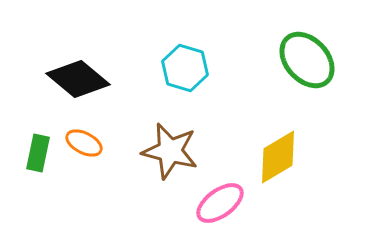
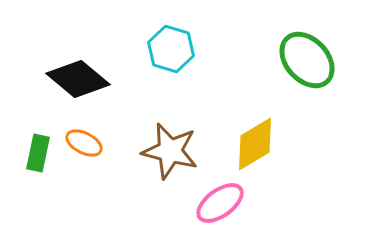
cyan hexagon: moved 14 px left, 19 px up
yellow diamond: moved 23 px left, 13 px up
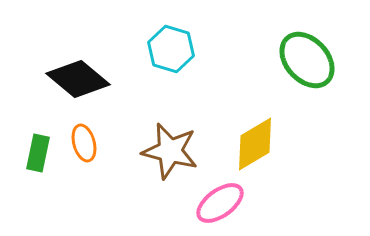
orange ellipse: rotated 48 degrees clockwise
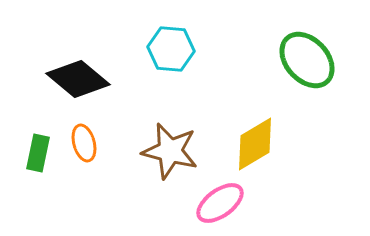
cyan hexagon: rotated 12 degrees counterclockwise
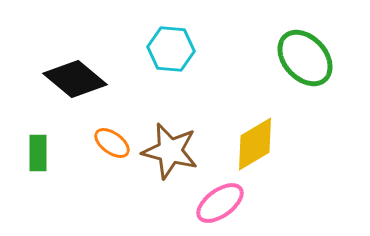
green ellipse: moved 2 px left, 2 px up
black diamond: moved 3 px left
orange ellipse: moved 28 px right; rotated 39 degrees counterclockwise
green rectangle: rotated 12 degrees counterclockwise
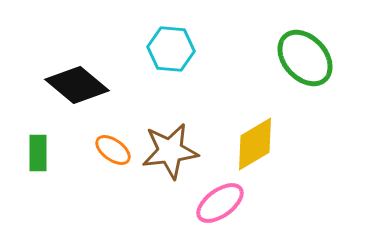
black diamond: moved 2 px right, 6 px down
orange ellipse: moved 1 px right, 7 px down
brown star: rotated 22 degrees counterclockwise
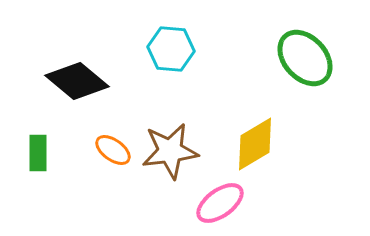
black diamond: moved 4 px up
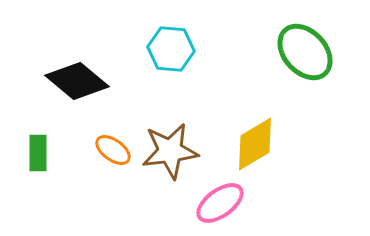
green ellipse: moved 6 px up
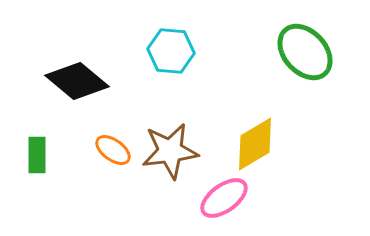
cyan hexagon: moved 2 px down
green rectangle: moved 1 px left, 2 px down
pink ellipse: moved 4 px right, 5 px up
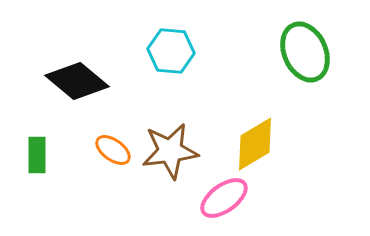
green ellipse: rotated 18 degrees clockwise
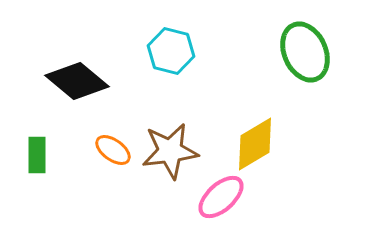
cyan hexagon: rotated 9 degrees clockwise
pink ellipse: moved 3 px left, 1 px up; rotated 6 degrees counterclockwise
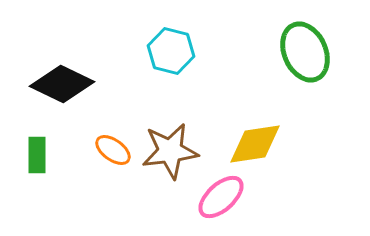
black diamond: moved 15 px left, 3 px down; rotated 14 degrees counterclockwise
yellow diamond: rotated 22 degrees clockwise
